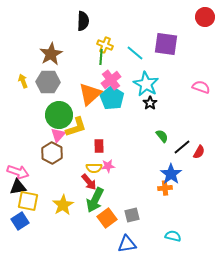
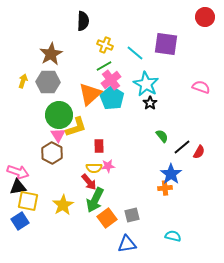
green line: moved 3 px right, 9 px down; rotated 56 degrees clockwise
yellow arrow: rotated 40 degrees clockwise
pink triangle: rotated 14 degrees counterclockwise
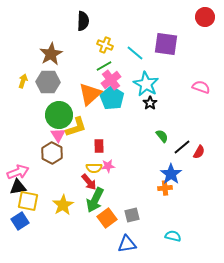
pink arrow: rotated 40 degrees counterclockwise
